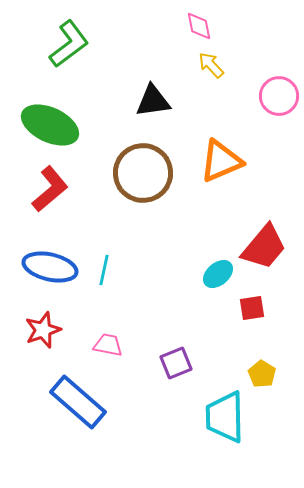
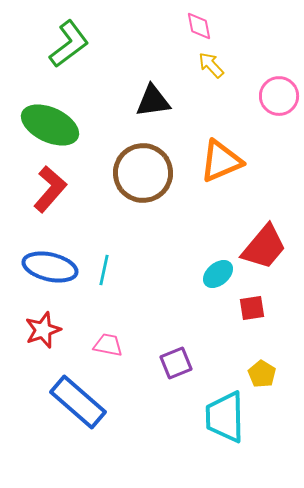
red L-shape: rotated 9 degrees counterclockwise
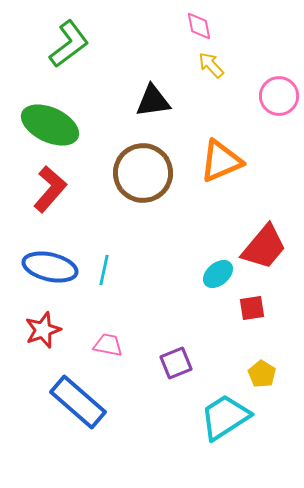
cyan trapezoid: rotated 58 degrees clockwise
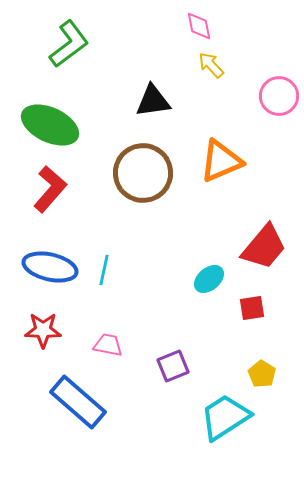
cyan ellipse: moved 9 px left, 5 px down
red star: rotated 21 degrees clockwise
purple square: moved 3 px left, 3 px down
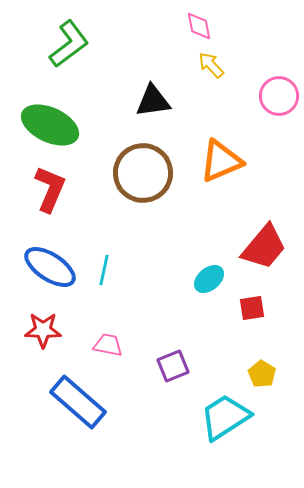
red L-shape: rotated 18 degrees counterclockwise
blue ellipse: rotated 20 degrees clockwise
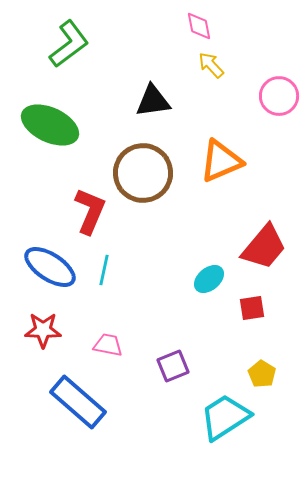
red L-shape: moved 40 px right, 22 px down
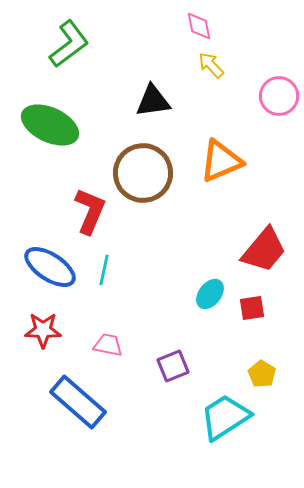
red trapezoid: moved 3 px down
cyan ellipse: moved 1 px right, 15 px down; rotated 12 degrees counterclockwise
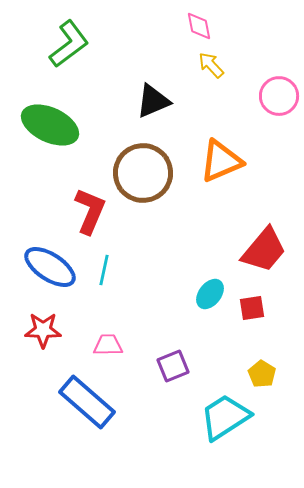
black triangle: rotated 15 degrees counterclockwise
pink trapezoid: rotated 12 degrees counterclockwise
blue rectangle: moved 9 px right
